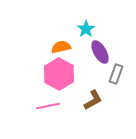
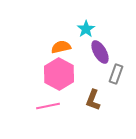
brown L-shape: rotated 140 degrees clockwise
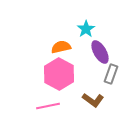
gray rectangle: moved 5 px left
brown L-shape: rotated 75 degrees counterclockwise
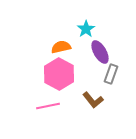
brown L-shape: rotated 15 degrees clockwise
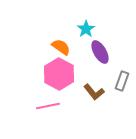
orange semicircle: rotated 48 degrees clockwise
gray rectangle: moved 11 px right, 7 px down
brown L-shape: moved 1 px right, 8 px up
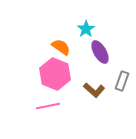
pink hexagon: moved 4 px left; rotated 8 degrees counterclockwise
brown L-shape: moved 2 px up; rotated 10 degrees counterclockwise
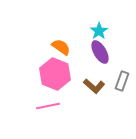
cyan star: moved 13 px right, 2 px down
brown L-shape: moved 4 px up
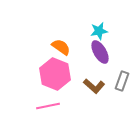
cyan star: rotated 24 degrees clockwise
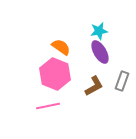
brown L-shape: rotated 70 degrees counterclockwise
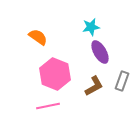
cyan star: moved 8 px left, 4 px up
orange semicircle: moved 23 px left, 10 px up
